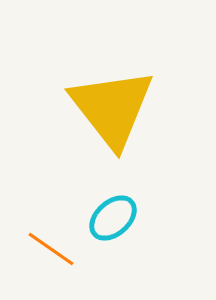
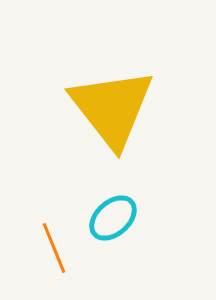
orange line: moved 3 px right, 1 px up; rotated 33 degrees clockwise
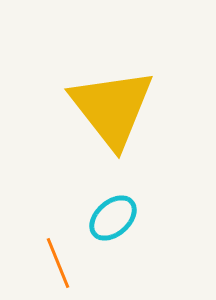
orange line: moved 4 px right, 15 px down
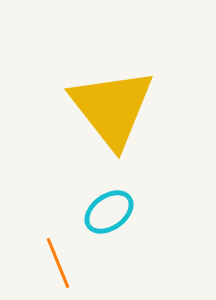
cyan ellipse: moved 4 px left, 6 px up; rotated 6 degrees clockwise
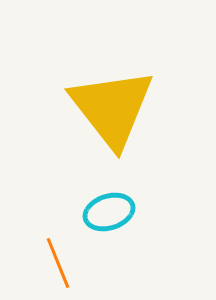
cyan ellipse: rotated 18 degrees clockwise
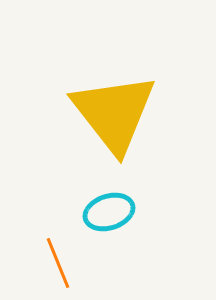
yellow triangle: moved 2 px right, 5 px down
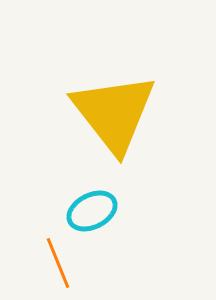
cyan ellipse: moved 17 px left, 1 px up; rotated 9 degrees counterclockwise
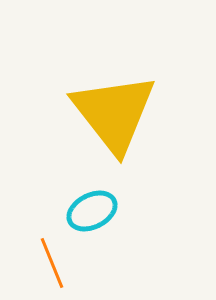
orange line: moved 6 px left
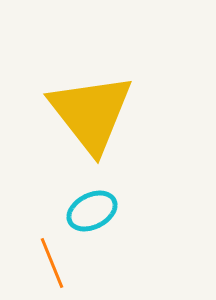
yellow triangle: moved 23 px left
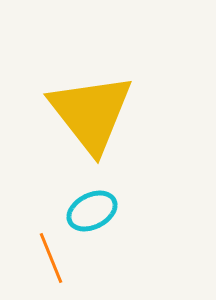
orange line: moved 1 px left, 5 px up
